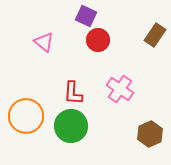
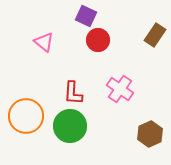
green circle: moved 1 px left
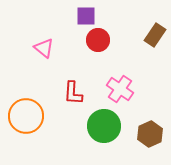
purple square: rotated 25 degrees counterclockwise
pink triangle: moved 6 px down
green circle: moved 34 px right
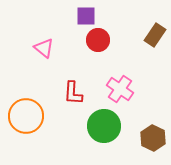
brown hexagon: moved 3 px right, 4 px down; rotated 10 degrees counterclockwise
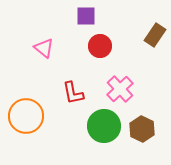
red circle: moved 2 px right, 6 px down
pink cross: rotated 12 degrees clockwise
red L-shape: rotated 15 degrees counterclockwise
brown hexagon: moved 11 px left, 9 px up
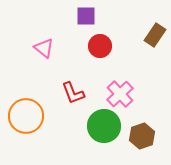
pink cross: moved 5 px down
red L-shape: rotated 10 degrees counterclockwise
brown hexagon: moved 7 px down; rotated 15 degrees clockwise
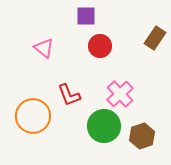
brown rectangle: moved 3 px down
red L-shape: moved 4 px left, 2 px down
orange circle: moved 7 px right
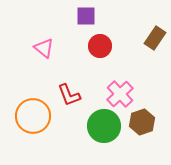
brown hexagon: moved 14 px up
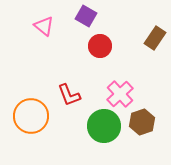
purple square: rotated 30 degrees clockwise
pink triangle: moved 22 px up
orange circle: moved 2 px left
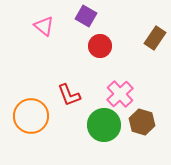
brown hexagon: rotated 25 degrees counterclockwise
green circle: moved 1 px up
